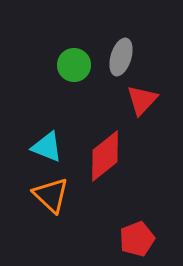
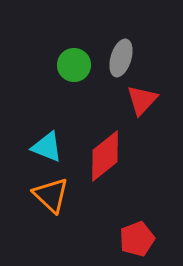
gray ellipse: moved 1 px down
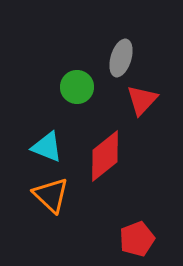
green circle: moved 3 px right, 22 px down
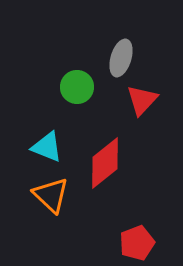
red diamond: moved 7 px down
red pentagon: moved 4 px down
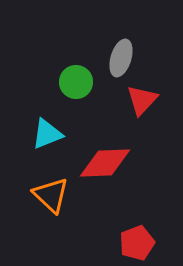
green circle: moved 1 px left, 5 px up
cyan triangle: moved 13 px up; rotated 44 degrees counterclockwise
red diamond: rotated 36 degrees clockwise
